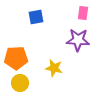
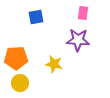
yellow star: moved 4 px up
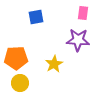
yellow star: rotated 30 degrees clockwise
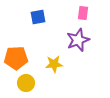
blue square: moved 2 px right
purple star: rotated 25 degrees counterclockwise
yellow star: rotated 24 degrees clockwise
yellow circle: moved 6 px right
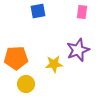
pink rectangle: moved 1 px left, 1 px up
blue square: moved 6 px up
purple star: moved 10 px down
yellow circle: moved 1 px down
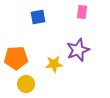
blue square: moved 6 px down
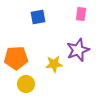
pink rectangle: moved 1 px left, 2 px down
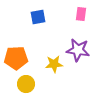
purple star: rotated 30 degrees clockwise
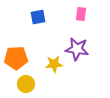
purple star: moved 1 px left, 1 px up
